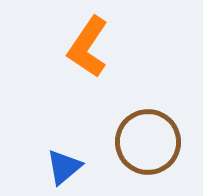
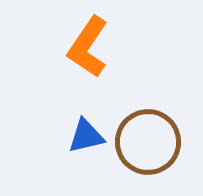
blue triangle: moved 22 px right, 31 px up; rotated 27 degrees clockwise
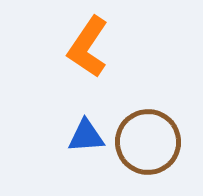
blue triangle: rotated 9 degrees clockwise
